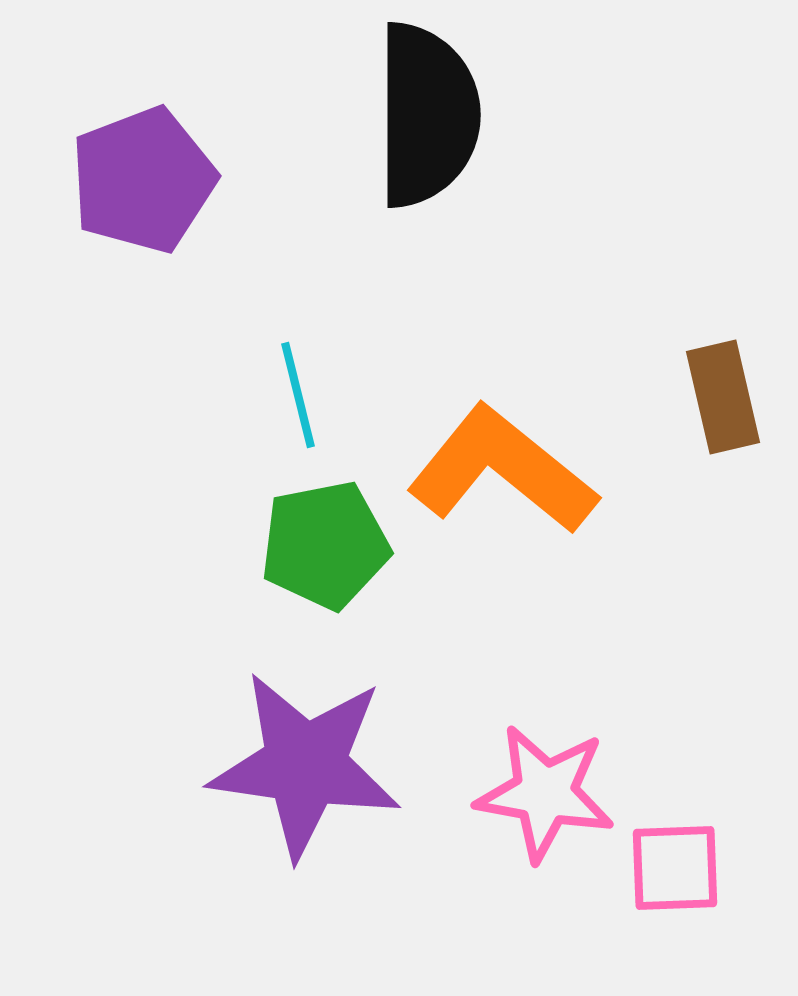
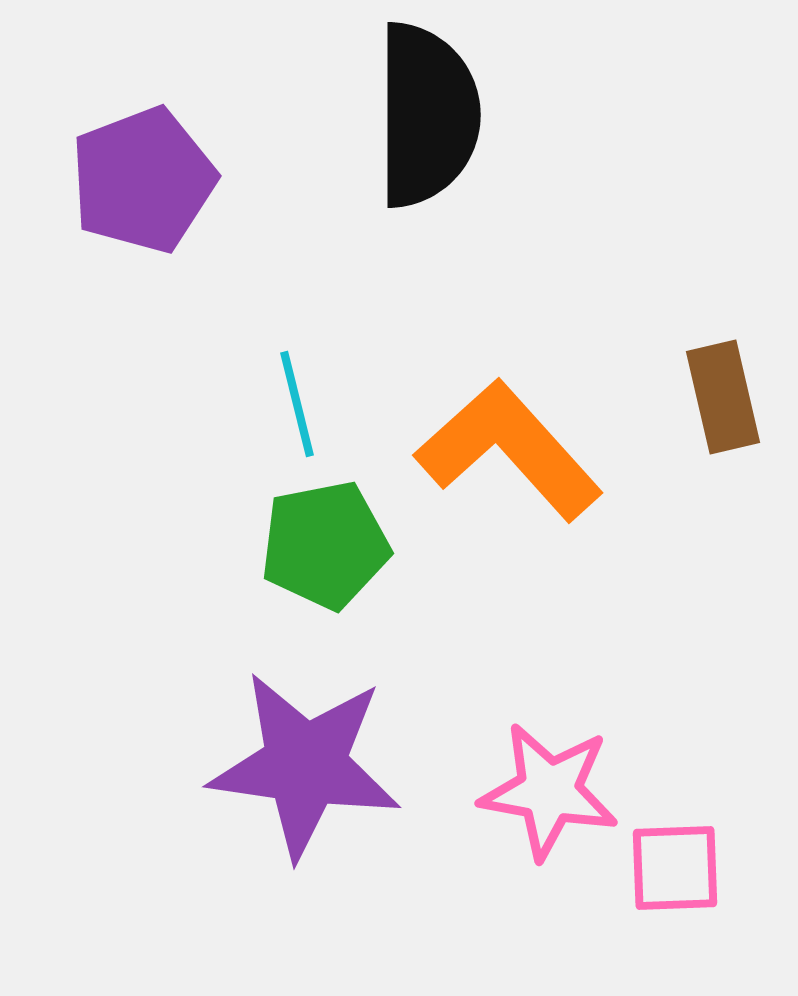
cyan line: moved 1 px left, 9 px down
orange L-shape: moved 7 px right, 20 px up; rotated 9 degrees clockwise
pink star: moved 4 px right, 2 px up
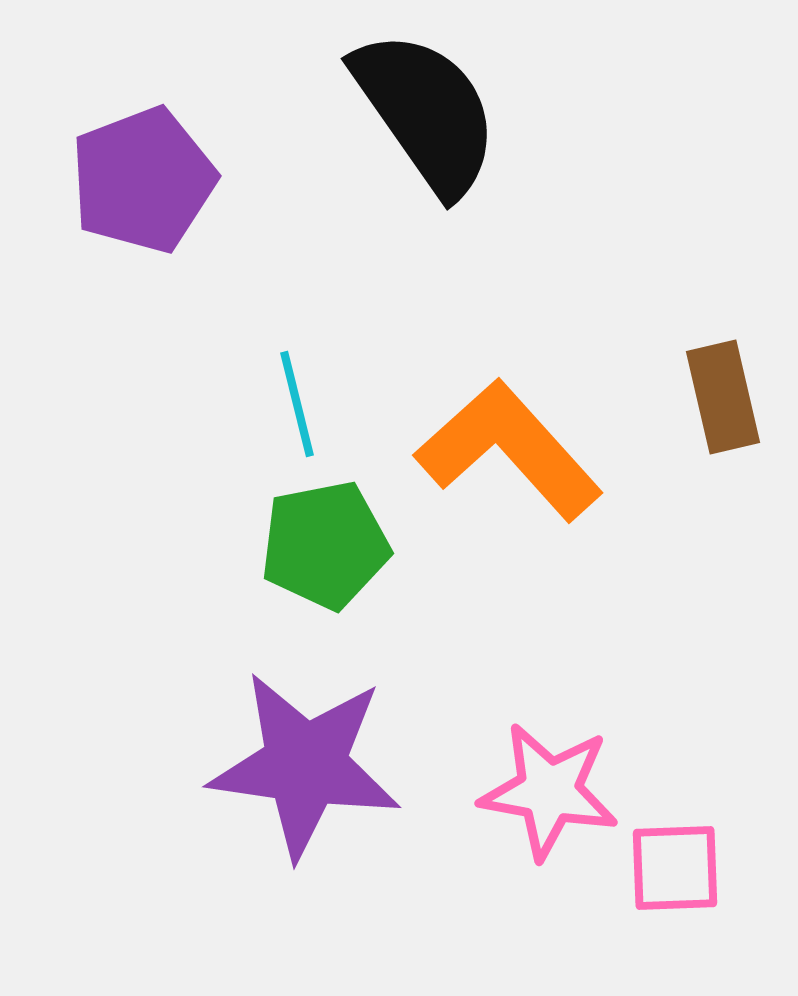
black semicircle: moved 1 px left, 3 px up; rotated 35 degrees counterclockwise
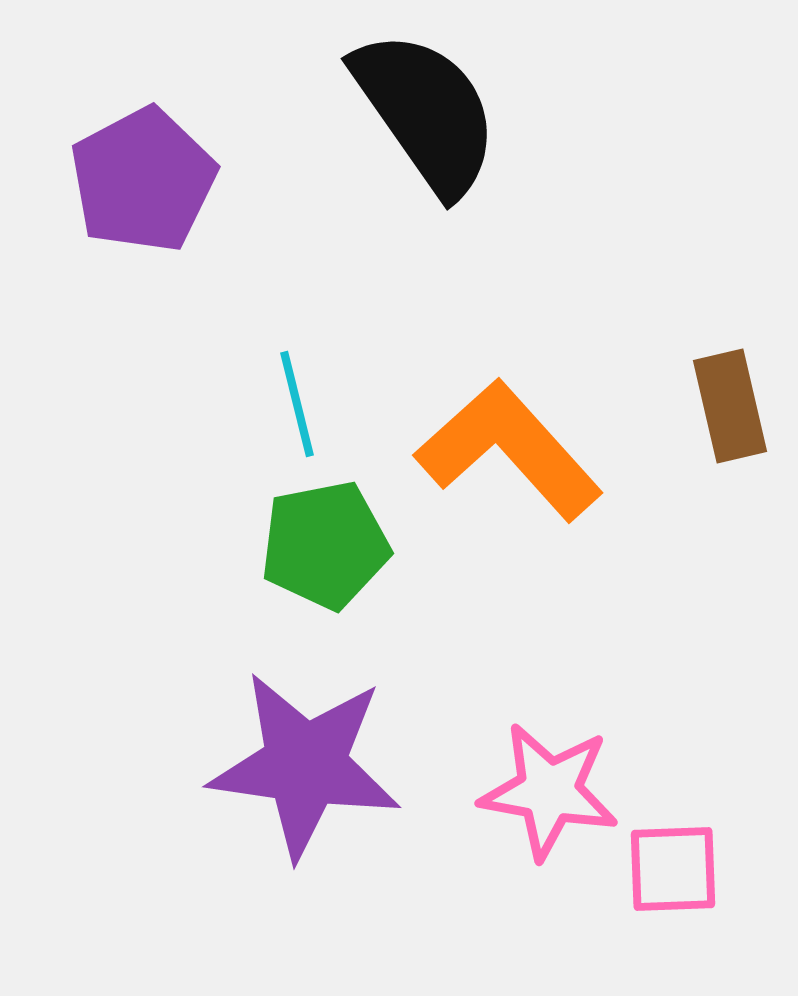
purple pentagon: rotated 7 degrees counterclockwise
brown rectangle: moved 7 px right, 9 px down
pink square: moved 2 px left, 1 px down
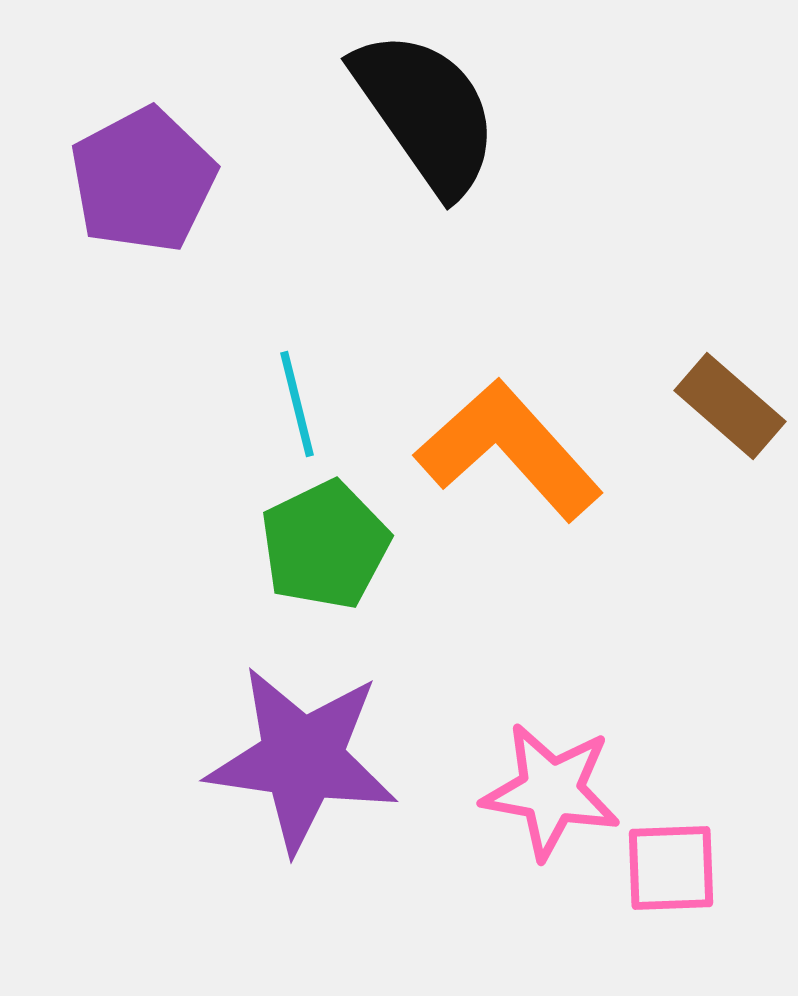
brown rectangle: rotated 36 degrees counterclockwise
green pentagon: rotated 15 degrees counterclockwise
purple star: moved 3 px left, 6 px up
pink star: moved 2 px right
pink square: moved 2 px left, 1 px up
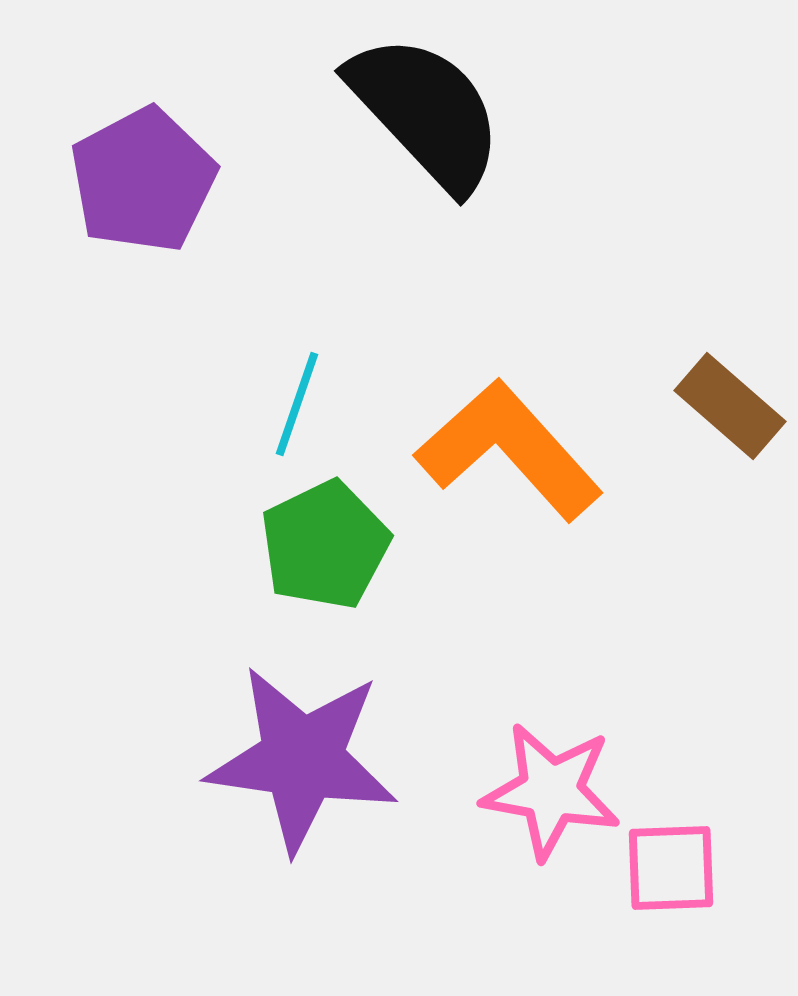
black semicircle: rotated 8 degrees counterclockwise
cyan line: rotated 33 degrees clockwise
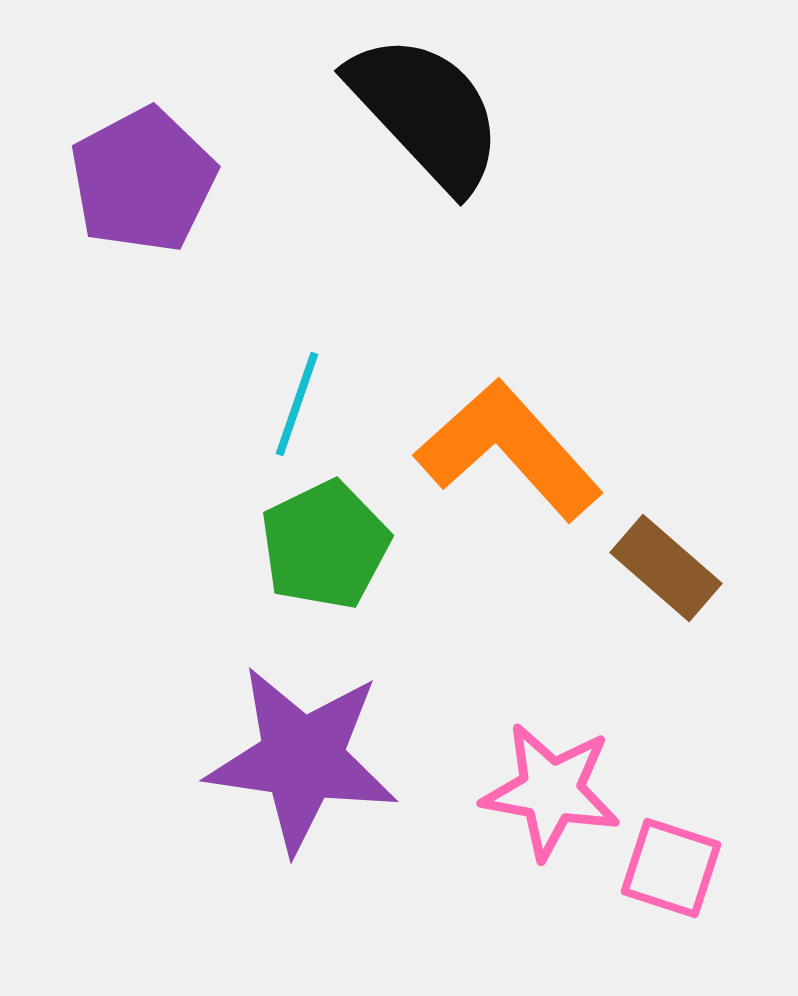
brown rectangle: moved 64 px left, 162 px down
pink square: rotated 20 degrees clockwise
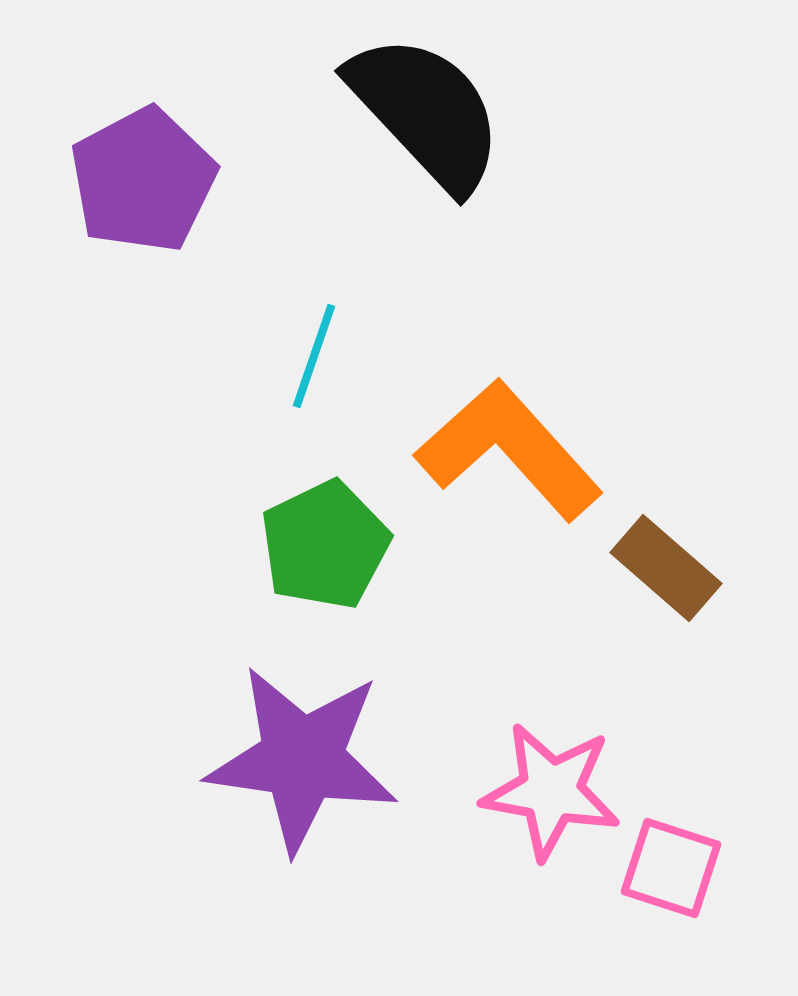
cyan line: moved 17 px right, 48 px up
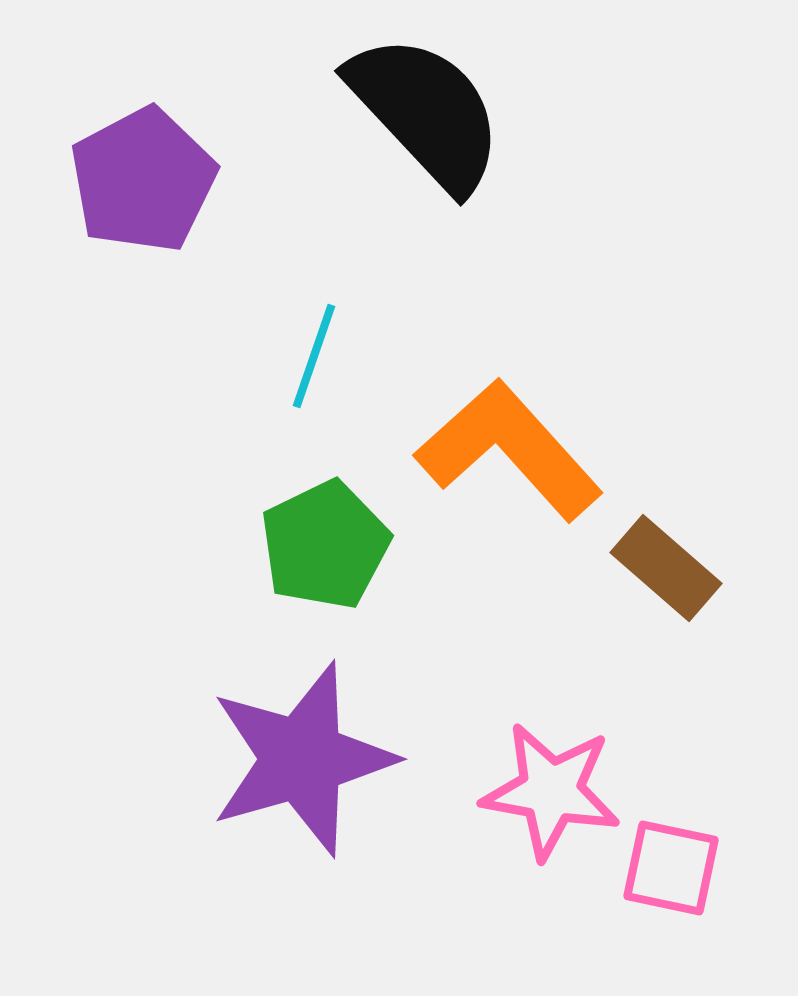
purple star: rotated 24 degrees counterclockwise
pink square: rotated 6 degrees counterclockwise
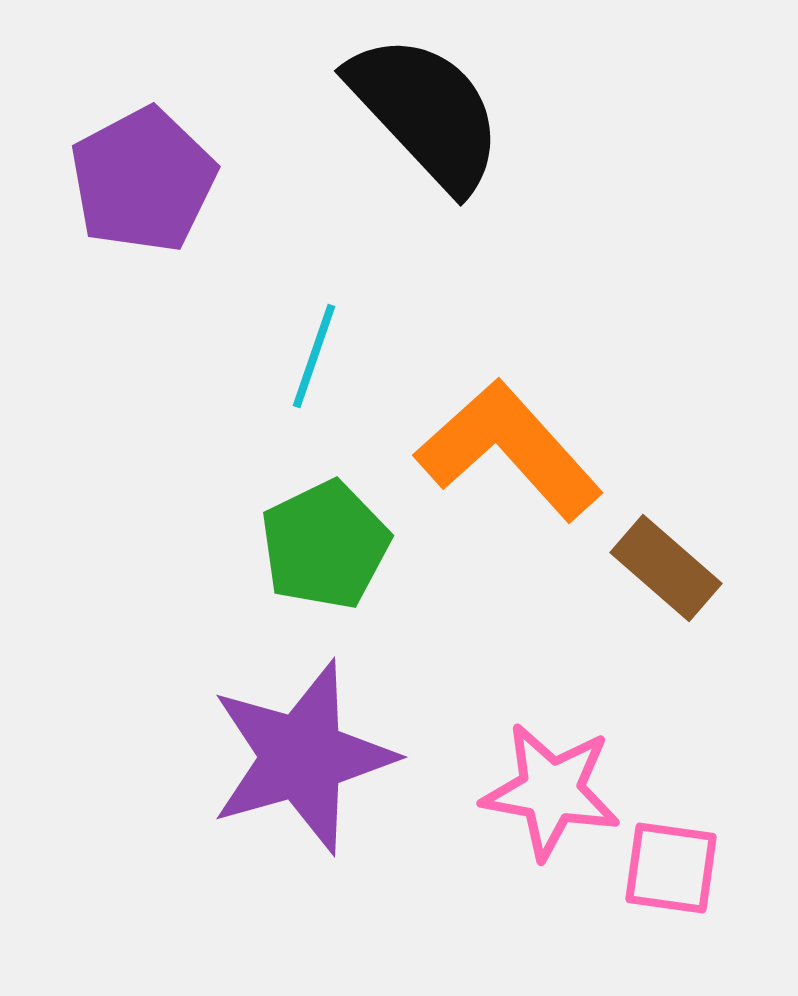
purple star: moved 2 px up
pink square: rotated 4 degrees counterclockwise
